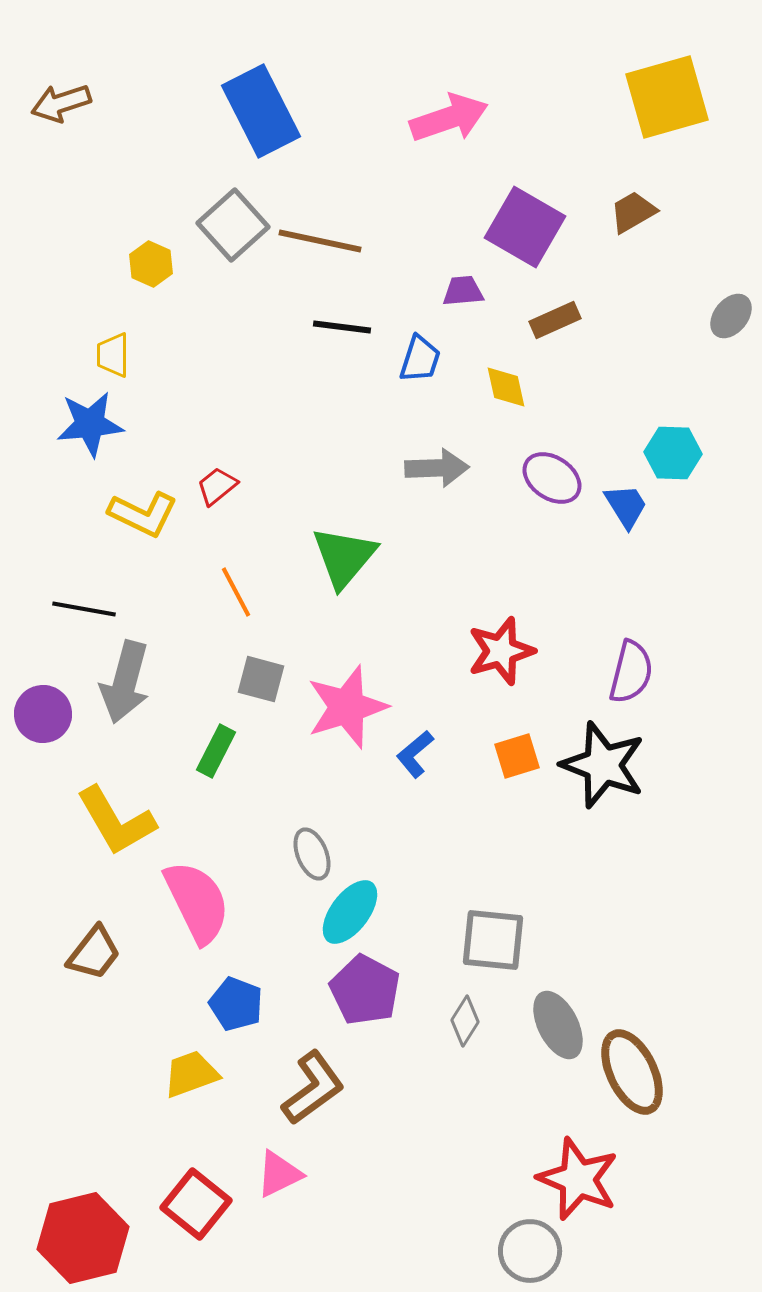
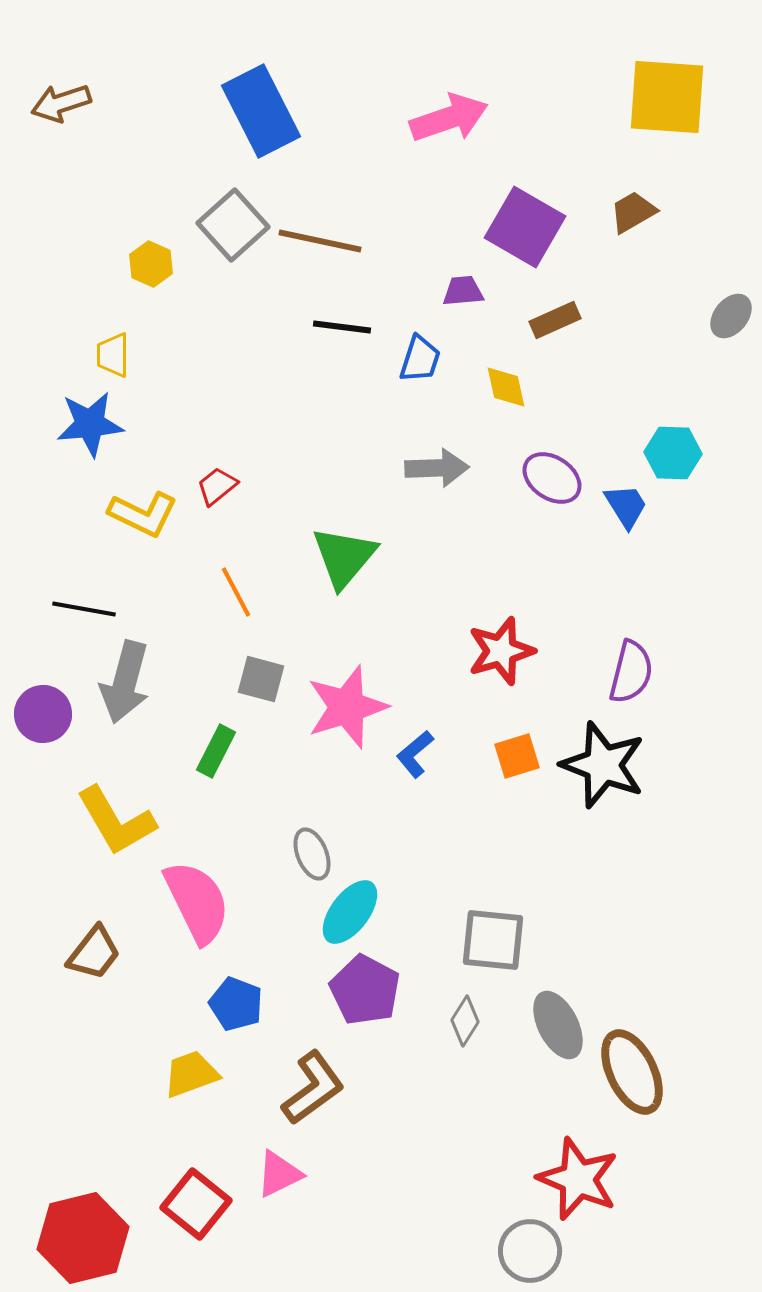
yellow square at (667, 97): rotated 20 degrees clockwise
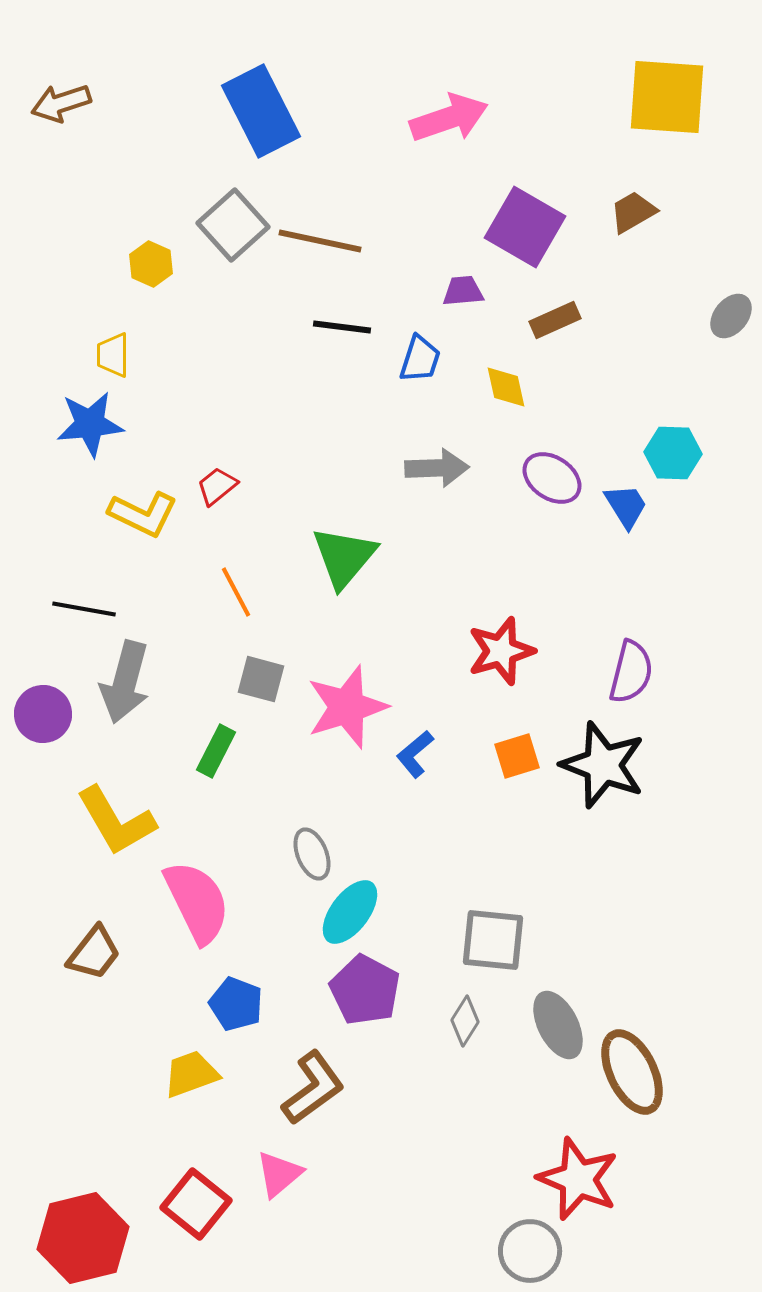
pink triangle at (279, 1174): rotated 14 degrees counterclockwise
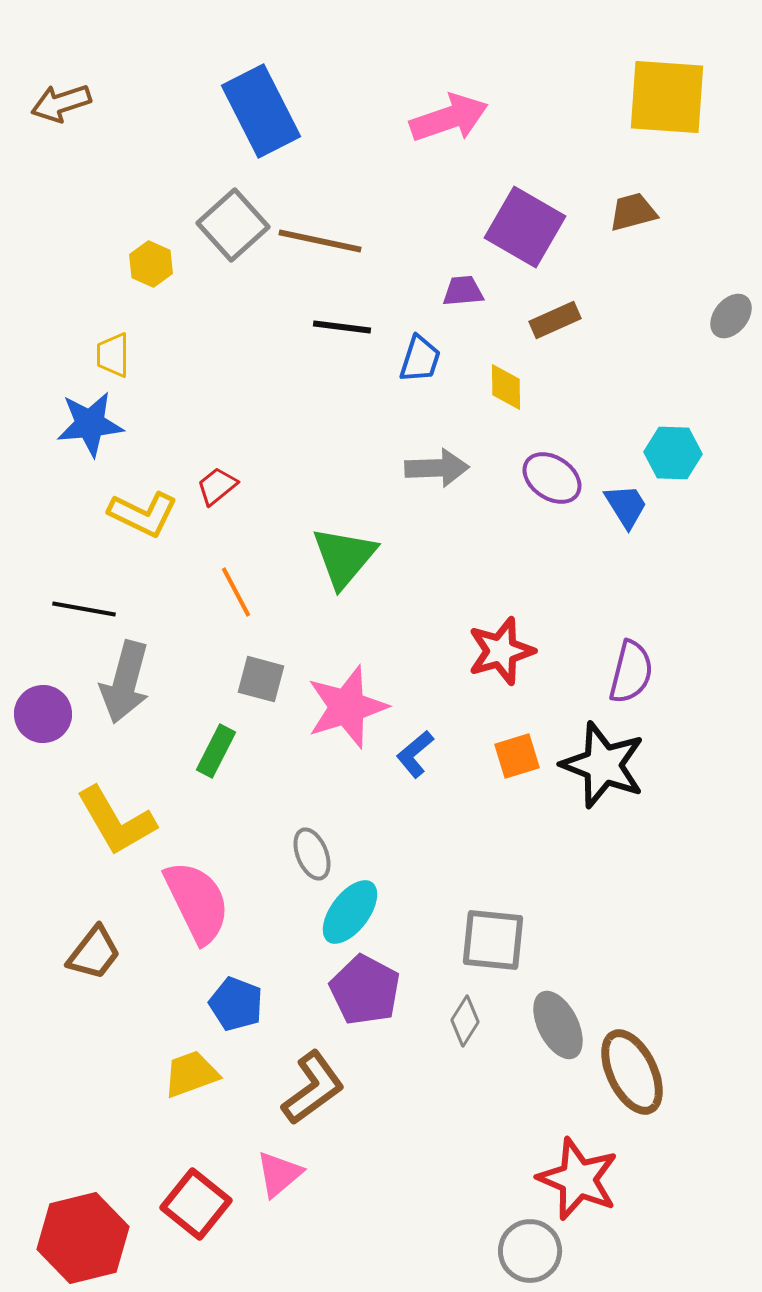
brown trapezoid at (633, 212): rotated 15 degrees clockwise
yellow diamond at (506, 387): rotated 12 degrees clockwise
